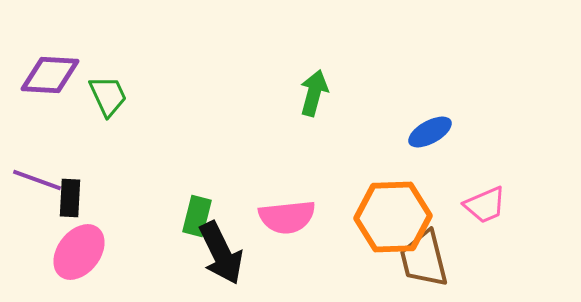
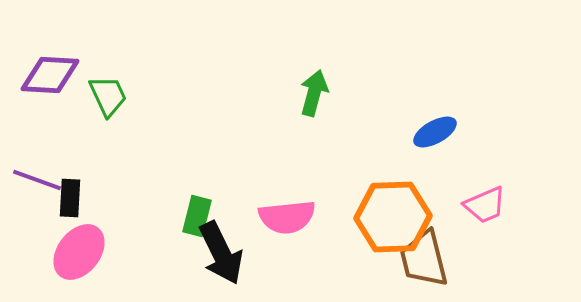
blue ellipse: moved 5 px right
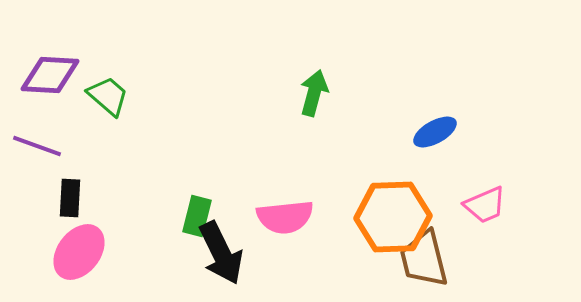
green trapezoid: rotated 24 degrees counterclockwise
purple line: moved 34 px up
pink semicircle: moved 2 px left
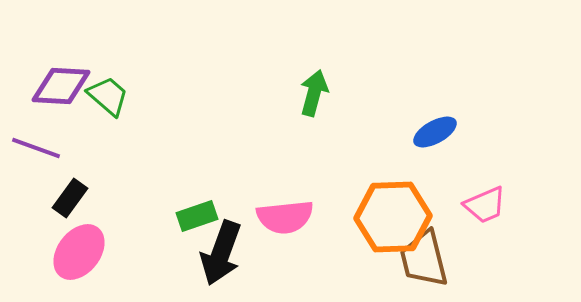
purple diamond: moved 11 px right, 11 px down
purple line: moved 1 px left, 2 px down
black rectangle: rotated 33 degrees clockwise
green rectangle: rotated 57 degrees clockwise
black arrow: rotated 46 degrees clockwise
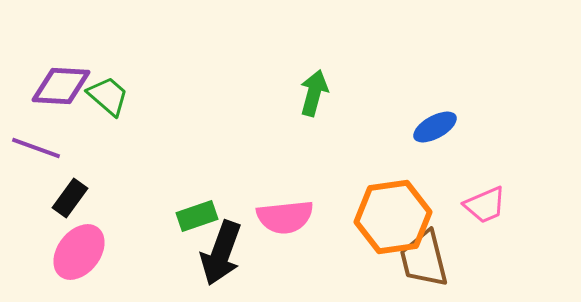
blue ellipse: moved 5 px up
orange hexagon: rotated 6 degrees counterclockwise
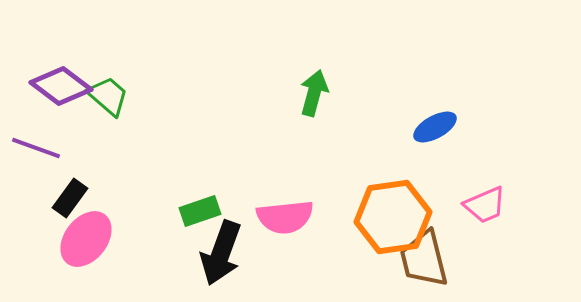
purple diamond: rotated 34 degrees clockwise
green rectangle: moved 3 px right, 5 px up
pink ellipse: moved 7 px right, 13 px up
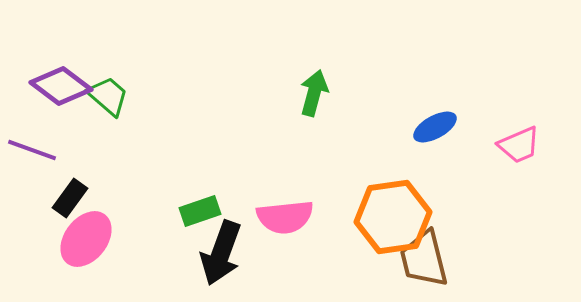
purple line: moved 4 px left, 2 px down
pink trapezoid: moved 34 px right, 60 px up
